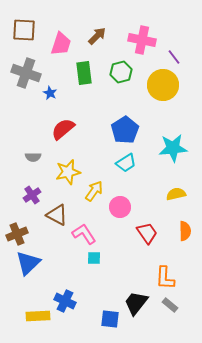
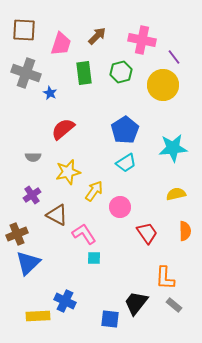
gray rectangle: moved 4 px right
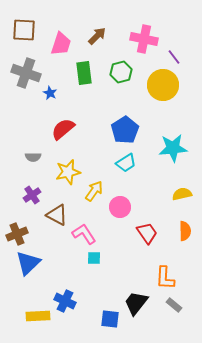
pink cross: moved 2 px right, 1 px up
yellow semicircle: moved 6 px right
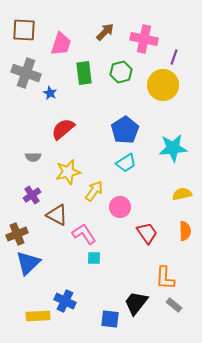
brown arrow: moved 8 px right, 4 px up
purple line: rotated 56 degrees clockwise
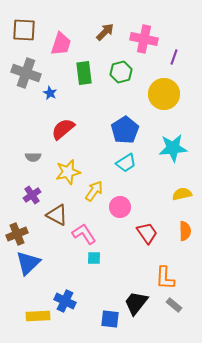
yellow circle: moved 1 px right, 9 px down
